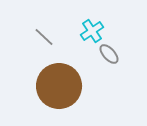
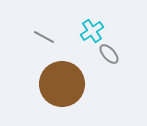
gray line: rotated 15 degrees counterclockwise
brown circle: moved 3 px right, 2 px up
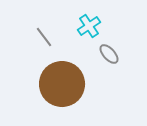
cyan cross: moved 3 px left, 5 px up
gray line: rotated 25 degrees clockwise
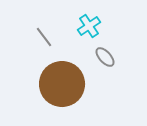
gray ellipse: moved 4 px left, 3 px down
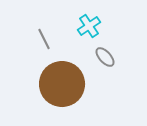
gray line: moved 2 px down; rotated 10 degrees clockwise
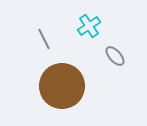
gray ellipse: moved 10 px right, 1 px up
brown circle: moved 2 px down
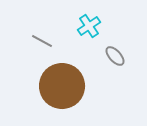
gray line: moved 2 px left, 2 px down; rotated 35 degrees counterclockwise
